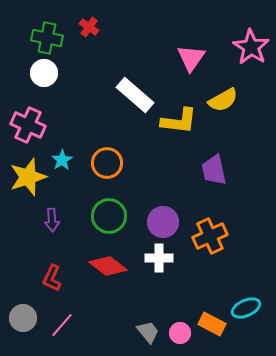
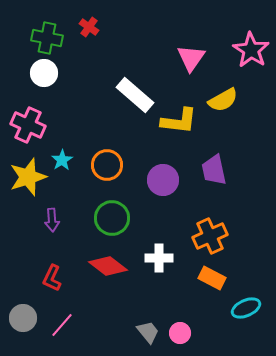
pink star: moved 3 px down
orange circle: moved 2 px down
green circle: moved 3 px right, 2 px down
purple circle: moved 42 px up
orange rectangle: moved 46 px up
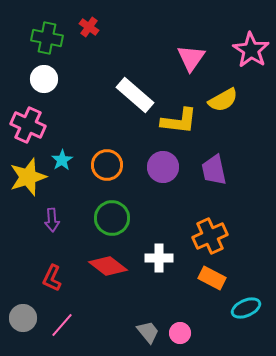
white circle: moved 6 px down
purple circle: moved 13 px up
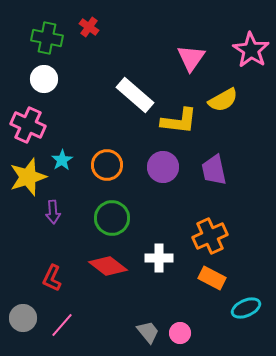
purple arrow: moved 1 px right, 8 px up
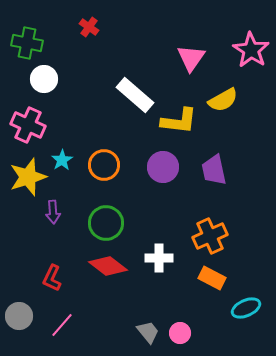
green cross: moved 20 px left, 5 px down
orange circle: moved 3 px left
green circle: moved 6 px left, 5 px down
gray circle: moved 4 px left, 2 px up
